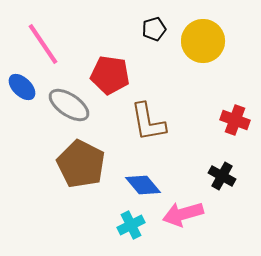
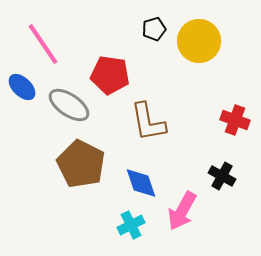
yellow circle: moved 4 px left
blue diamond: moved 2 px left, 2 px up; rotated 21 degrees clockwise
pink arrow: moved 1 px left, 3 px up; rotated 45 degrees counterclockwise
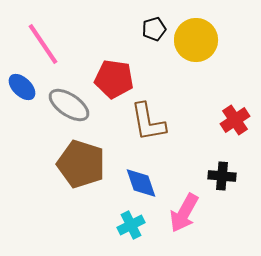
yellow circle: moved 3 px left, 1 px up
red pentagon: moved 4 px right, 4 px down
red cross: rotated 36 degrees clockwise
brown pentagon: rotated 9 degrees counterclockwise
black cross: rotated 24 degrees counterclockwise
pink arrow: moved 2 px right, 2 px down
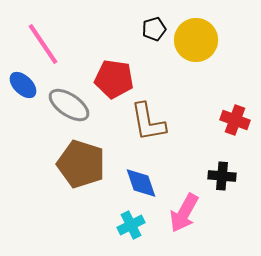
blue ellipse: moved 1 px right, 2 px up
red cross: rotated 36 degrees counterclockwise
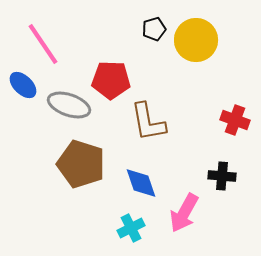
red pentagon: moved 3 px left, 1 px down; rotated 6 degrees counterclockwise
gray ellipse: rotated 15 degrees counterclockwise
cyan cross: moved 3 px down
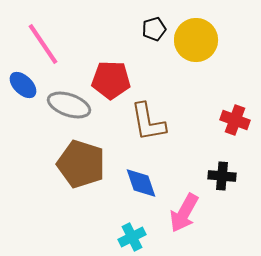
cyan cross: moved 1 px right, 9 px down
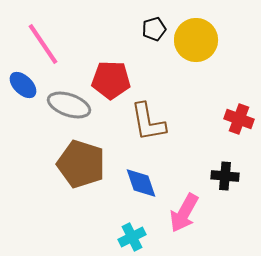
red cross: moved 4 px right, 1 px up
black cross: moved 3 px right
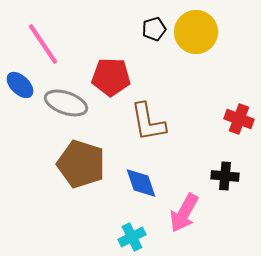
yellow circle: moved 8 px up
red pentagon: moved 3 px up
blue ellipse: moved 3 px left
gray ellipse: moved 3 px left, 2 px up
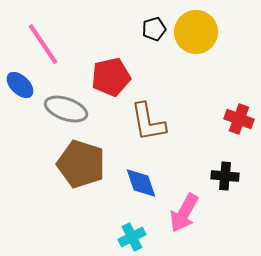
red pentagon: rotated 15 degrees counterclockwise
gray ellipse: moved 6 px down
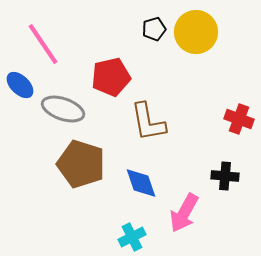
gray ellipse: moved 3 px left
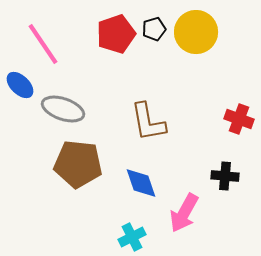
red pentagon: moved 5 px right, 43 px up; rotated 6 degrees counterclockwise
brown pentagon: moved 3 px left; rotated 12 degrees counterclockwise
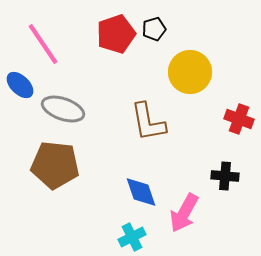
yellow circle: moved 6 px left, 40 px down
brown pentagon: moved 23 px left, 1 px down
blue diamond: moved 9 px down
